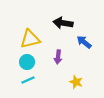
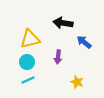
yellow star: moved 1 px right
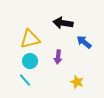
cyan circle: moved 3 px right, 1 px up
cyan line: moved 3 px left; rotated 72 degrees clockwise
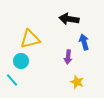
black arrow: moved 6 px right, 4 px up
blue arrow: rotated 35 degrees clockwise
purple arrow: moved 10 px right
cyan circle: moved 9 px left
cyan line: moved 13 px left
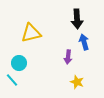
black arrow: moved 8 px right; rotated 102 degrees counterclockwise
yellow triangle: moved 1 px right, 6 px up
cyan circle: moved 2 px left, 2 px down
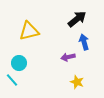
black arrow: rotated 126 degrees counterclockwise
yellow triangle: moved 2 px left, 2 px up
purple arrow: rotated 72 degrees clockwise
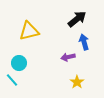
yellow star: rotated 16 degrees clockwise
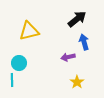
cyan line: rotated 40 degrees clockwise
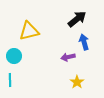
cyan circle: moved 5 px left, 7 px up
cyan line: moved 2 px left
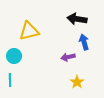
black arrow: rotated 132 degrees counterclockwise
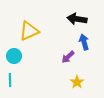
yellow triangle: rotated 10 degrees counterclockwise
purple arrow: rotated 32 degrees counterclockwise
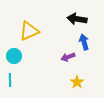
purple arrow: rotated 24 degrees clockwise
